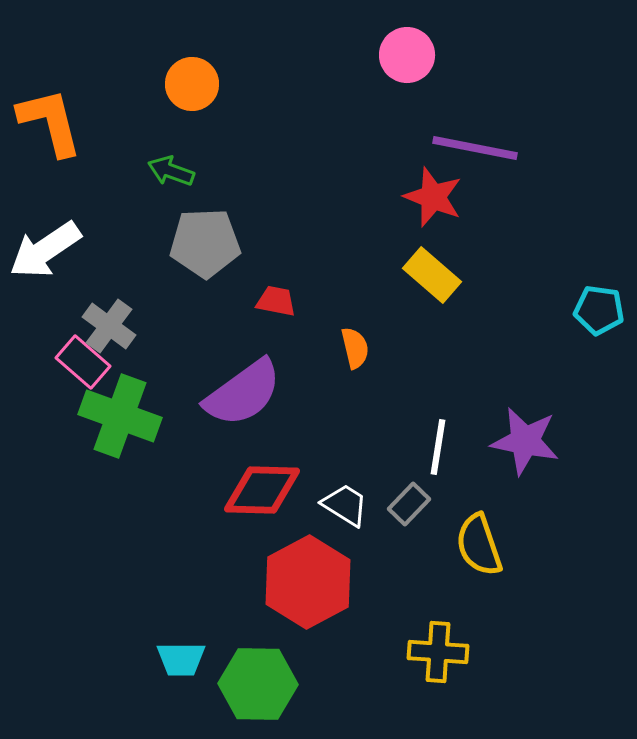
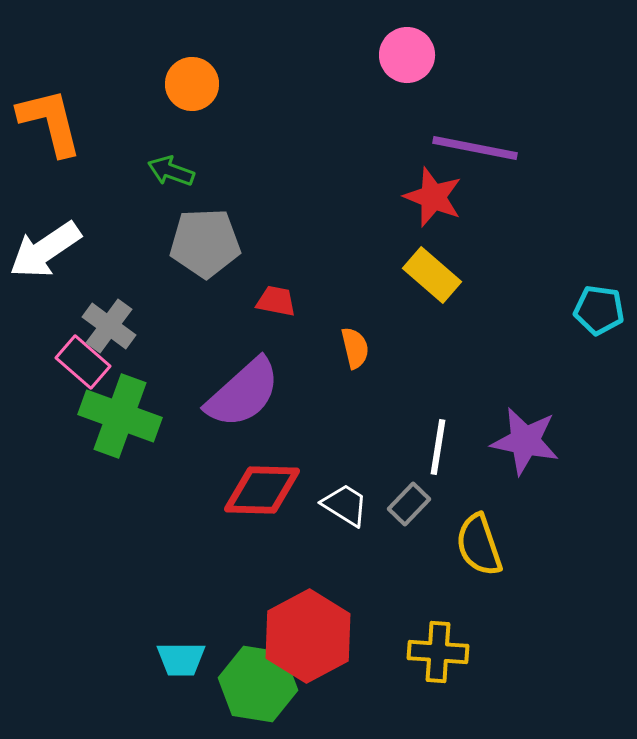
purple semicircle: rotated 6 degrees counterclockwise
red hexagon: moved 54 px down
green hexagon: rotated 8 degrees clockwise
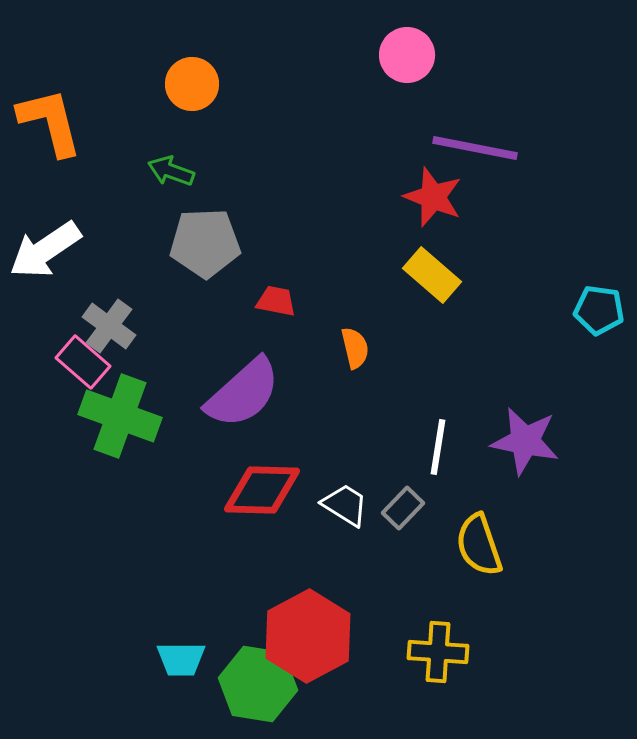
gray rectangle: moved 6 px left, 4 px down
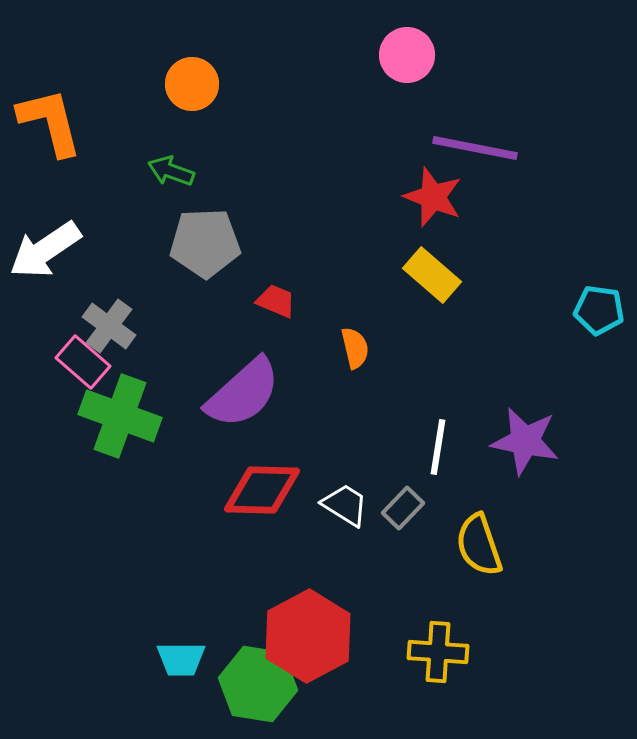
red trapezoid: rotated 12 degrees clockwise
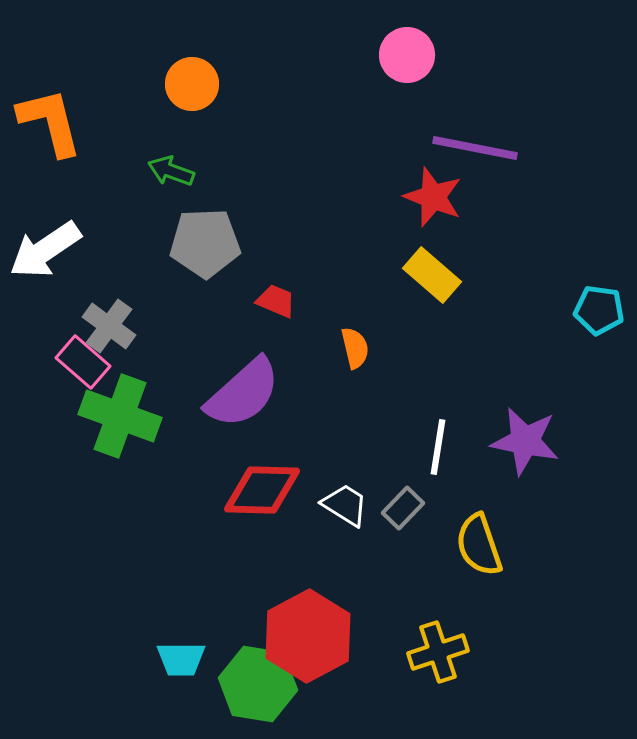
yellow cross: rotated 22 degrees counterclockwise
